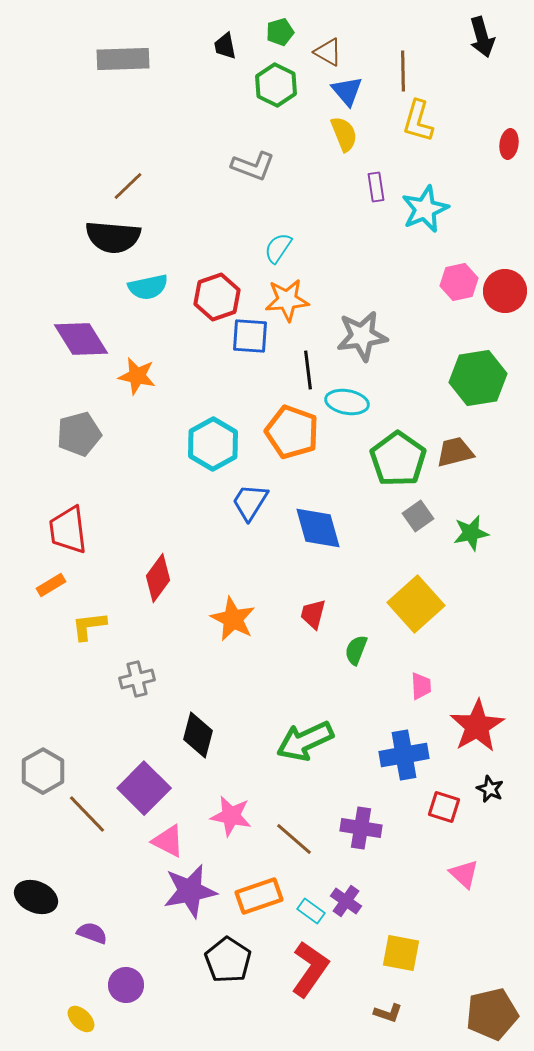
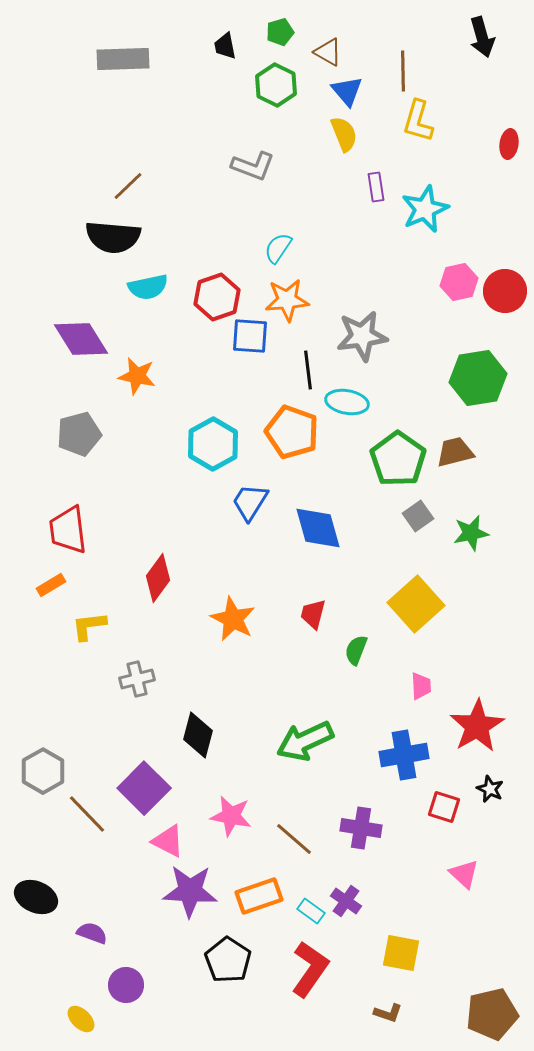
purple star at (190, 891): rotated 14 degrees clockwise
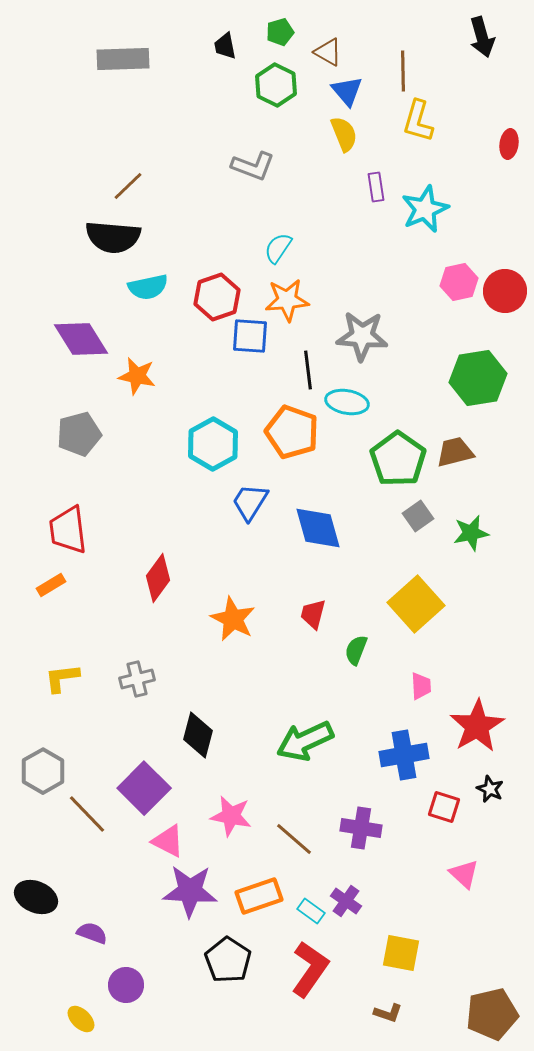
gray star at (362, 336): rotated 12 degrees clockwise
yellow L-shape at (89, 626): moved 27 px left, 52 px down
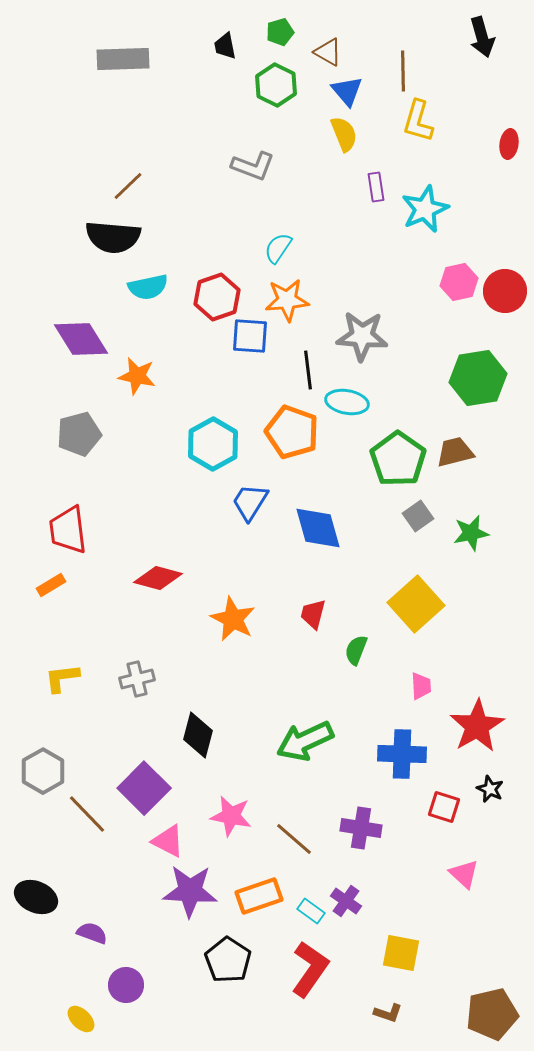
red diamond at (158, 578): rotated 69 degrees clockwise
blue cross at (404, 755): moved 2 px left, 1 px up; rotated 12 degrees clockwise
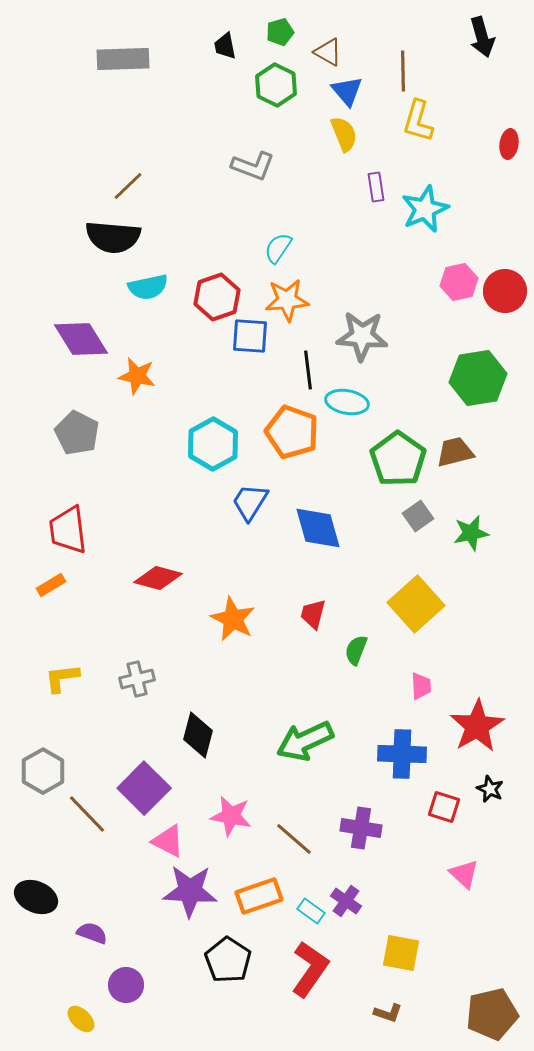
gray pentagon at (79, 434): moved 2 px left, 1 px up; rotated 30 degrees counterclockwise
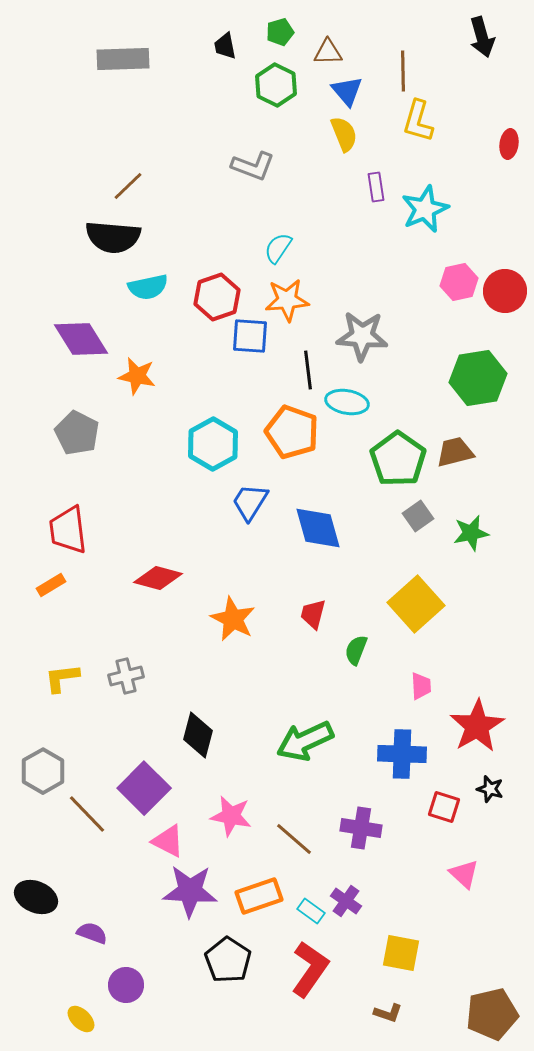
brown triangle at (328, 52): rotated 32 degrees counterclockwise
gray cross at (137, 679): moved 11 px left, 3 px up
black star at (490, 789): rotated 8 degrees counterclockwise
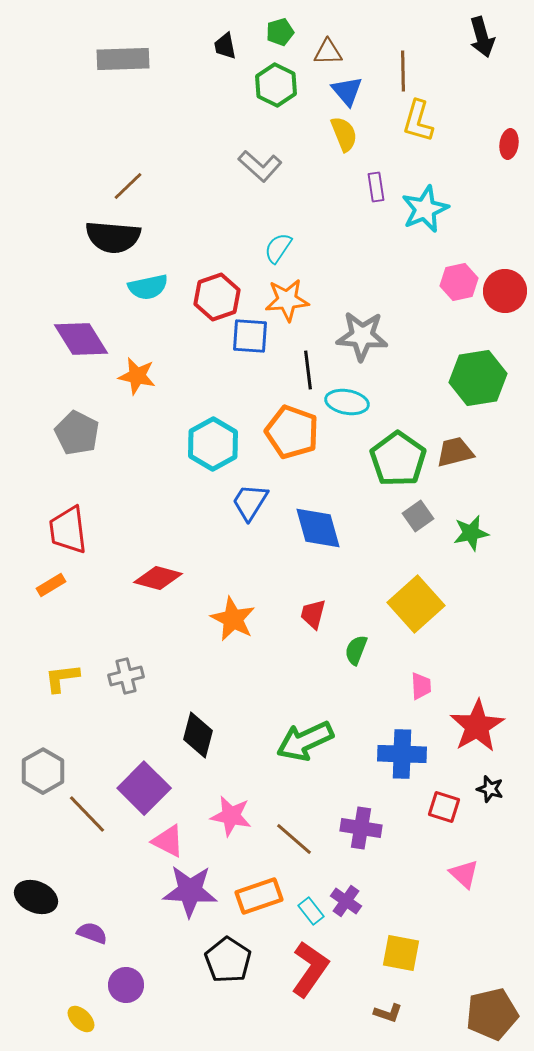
gray L-shape at (253, 166): moved 7 px right; rotated 21 degrees clockwise
cyan rectangle at (311, 911): rotated 16 degrees clockwise
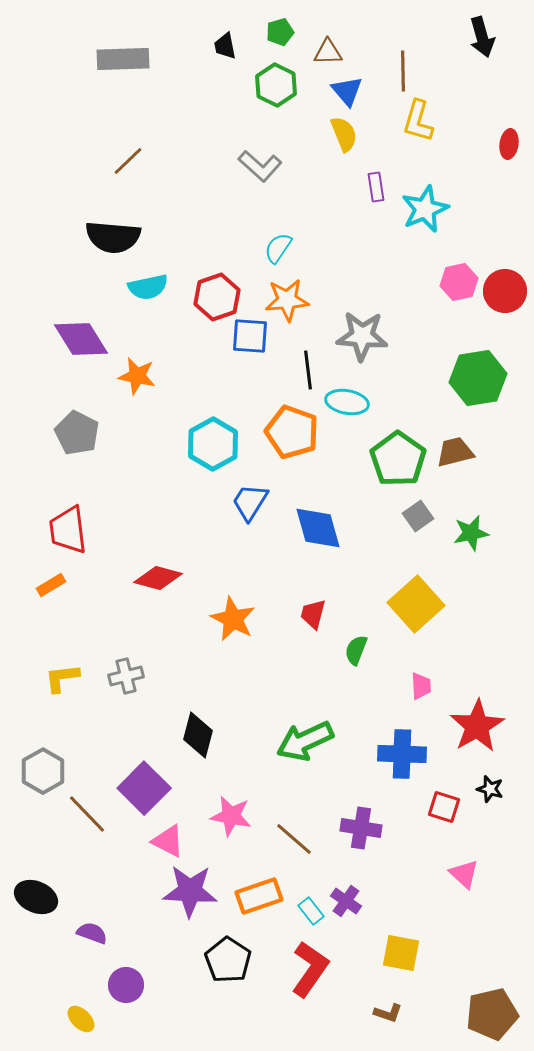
brown line at (128, 186): moved 25 px up
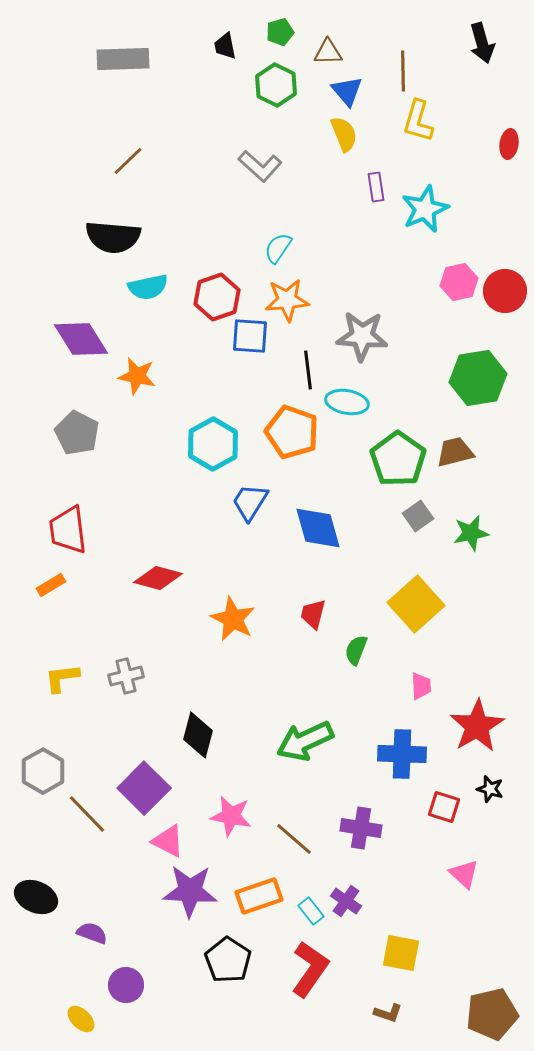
black arrow at (482, 37): moved 6 px down
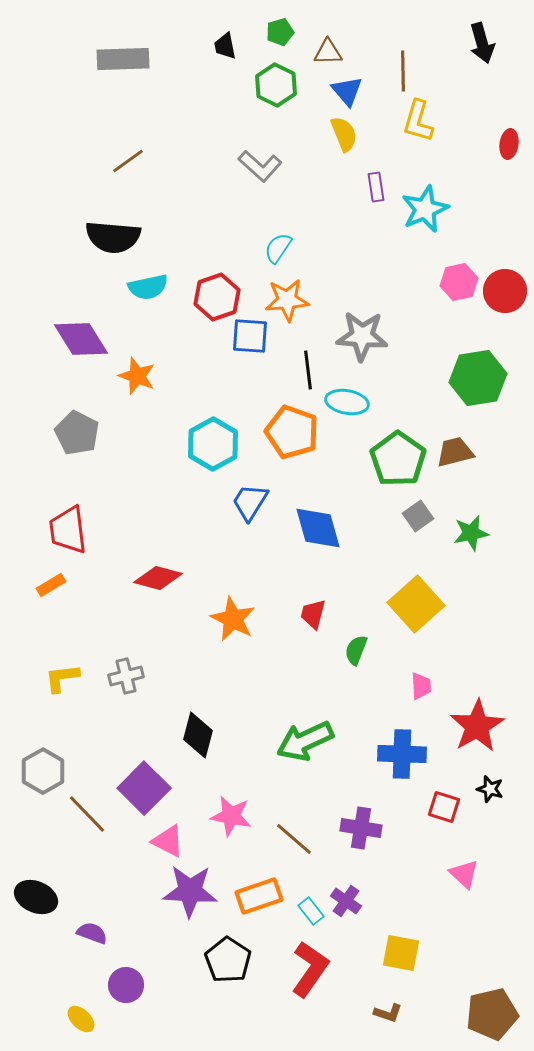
brown line at (128, 161): rotated 8 degrees clockwise
orange star at (137, 376): rotated 9 degrees clockwise
